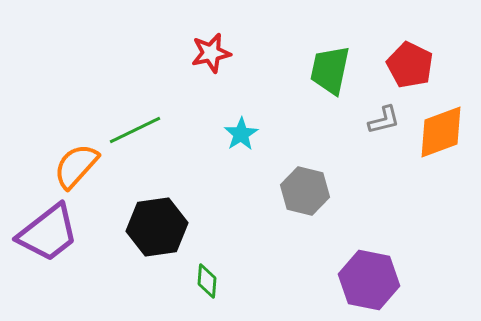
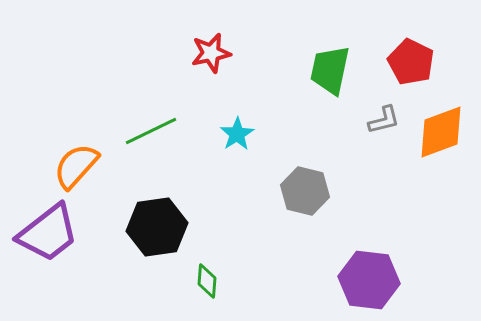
red pentagon: moved 1 px right, 3 px up
green line: moved 16 px right, 1 px down
cyan star: moved 4 px left
purple hexagon: rotated 4 degrees counterclockwise
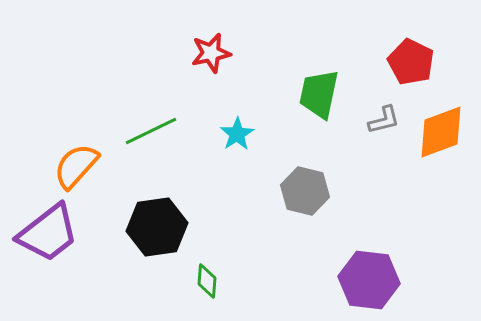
green trapezoid: moved 11 px left, 24 px down
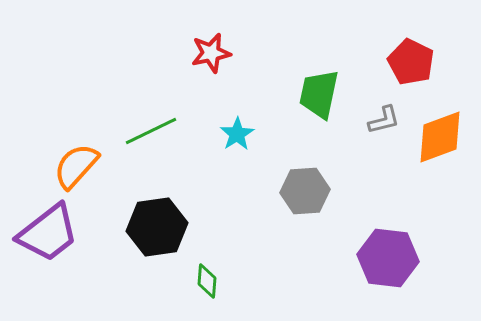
orange diamond: moved 1 px left, 5 px down
gray hexagon: rotated 18 degrees counterclockwise
purple hexagon: moved 19 px right, 22 px up
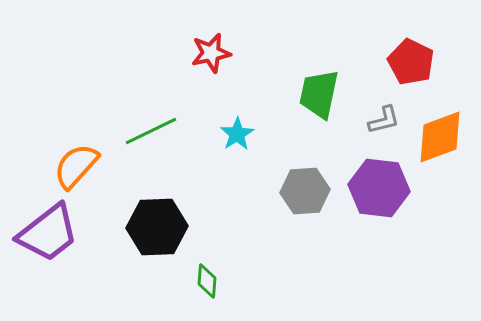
black hexagon: rotated 6 degrees clockwise
purple hexagon: moved 9 px left, 70 px up
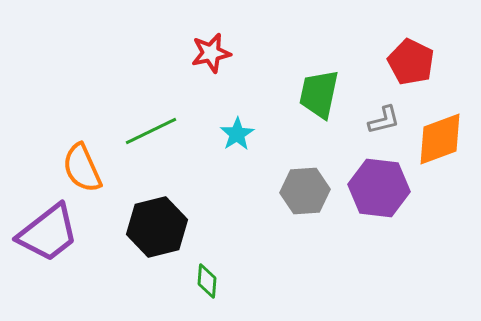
orange diamond: moved 2 px down
orange semicircle: moved 6 px right, 2 px down; rotated 66 degrees counterclockwise
black hexagon: rotated 12 degrees counterclockwise
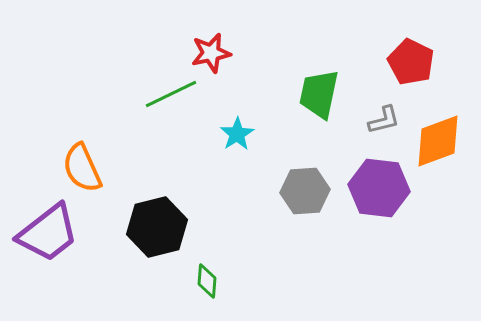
green line: moved 20 px right, 37 px up
orange diamond: moved 2 px left, 2 px down
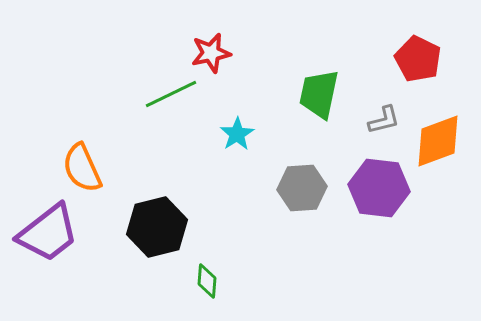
red pentagon: moved 7 px right, 3 px up
gray hexagon: moved 3 px left, 3 px up
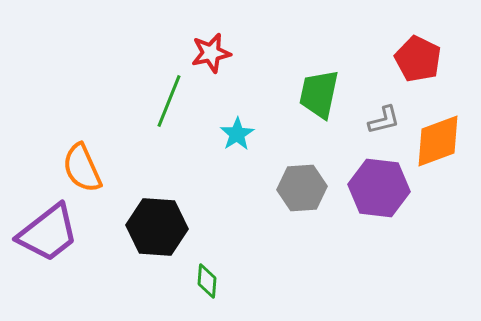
green line: moved 2 px left, 7 px down; rotated 42 degrees counterclockwise
black hexagon: rotated 18 degrees clockwise
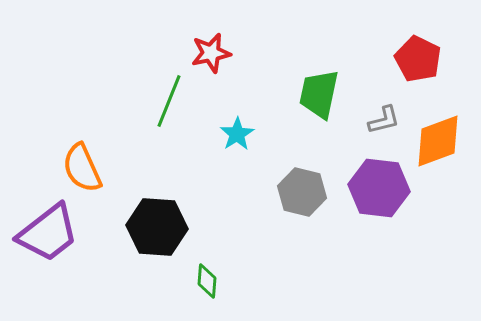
gray hexagon: moved 4 px down; rotated 18 degrees clockwise
